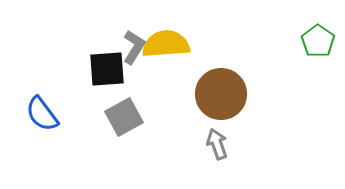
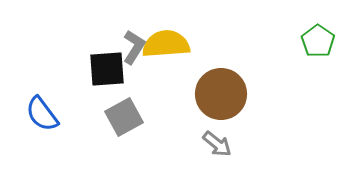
gray arrow: rotated 148 degrees clockwise
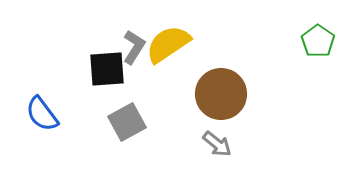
yellow semicircle: moved 2 px right; rotated 30 degrees counterclockwise
gray square: moved 3 px right, 5 px down
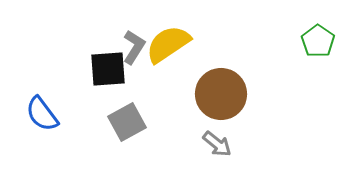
black square: moved 1 px right
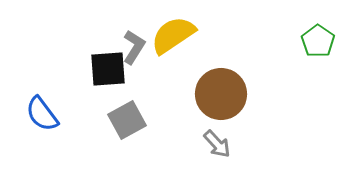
yellow semicircle: moved 5 px right, 9 px up
gray square: moved 2 px up
gray arrow: rotated 8 degrees clockwise
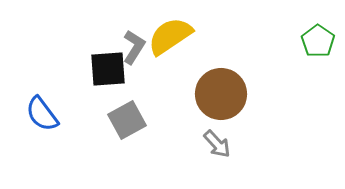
yellow semicircle: moved 3 px left, 1 px down
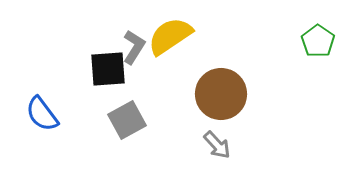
gray arrow: moved 1 px down
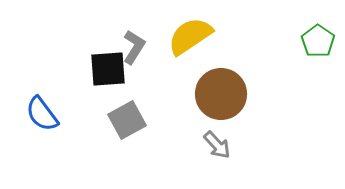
yellow semicircle: moved 20 px right
